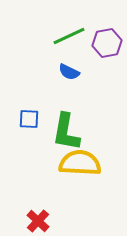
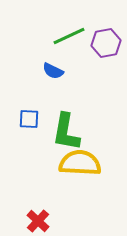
purple hexagon: moved 1 px left
blue semicircle: moved 16 px left, 1 px up
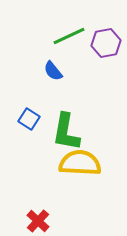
blue semicircle: rotated 25 degrees clockwise
blue square: rotated 30 degrees clockwise
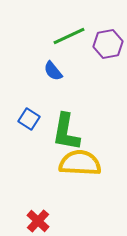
purple hexagon: moved 2 px right, 1 px down
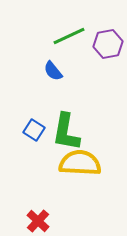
blue square: moved 5 px right, 11 px down
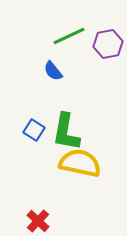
yellow semicircle: rotated 9 degrees clockwise
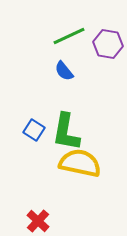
purple hexagon: rotated 20 degrees clockwise
blue semicircle: moved 11 px right
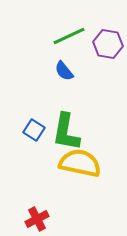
red cross: moved 1 px left, 2 px up; rotated 20 degrees clockwise
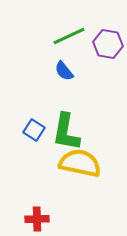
red cross: rotated 25 degrees clockwise
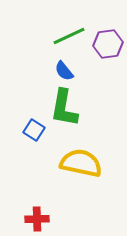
purple hexagon: rotated 16 degrees counterclockwise
green L-shape: moved 2 px left, 24 px up
yellow semicircle: moved 1 px right
